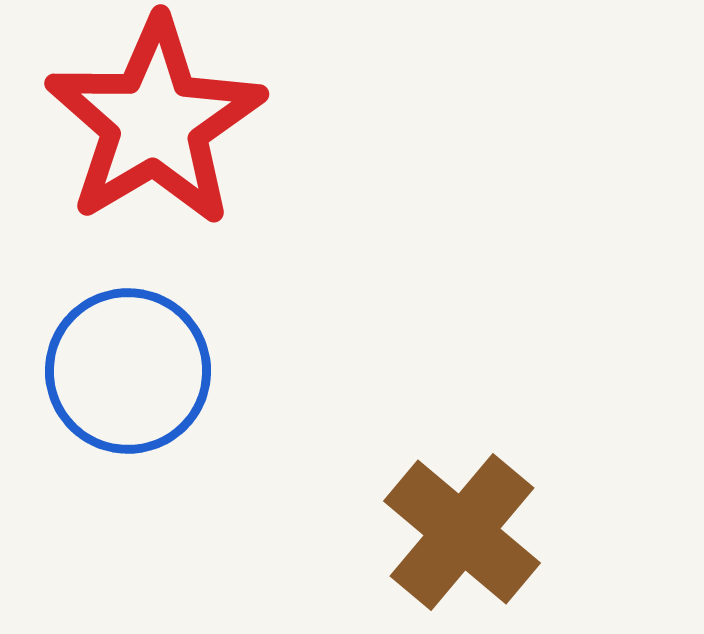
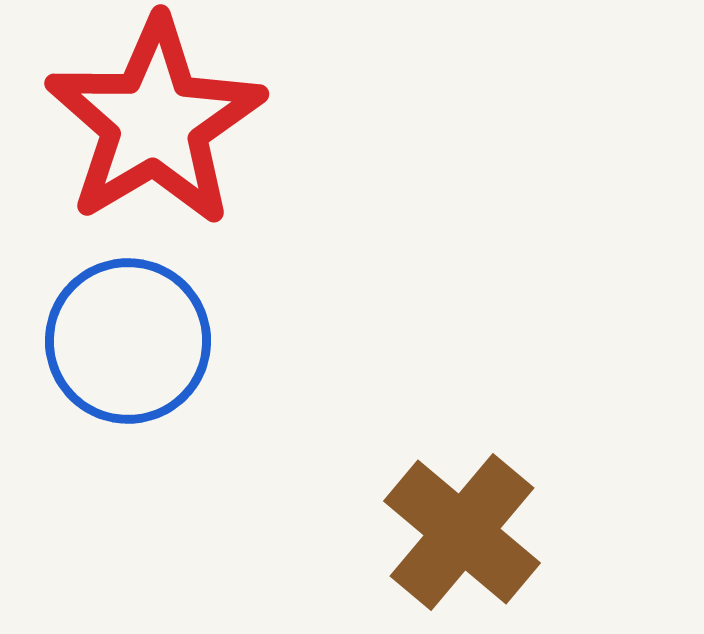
blue circle: moved 30 px up
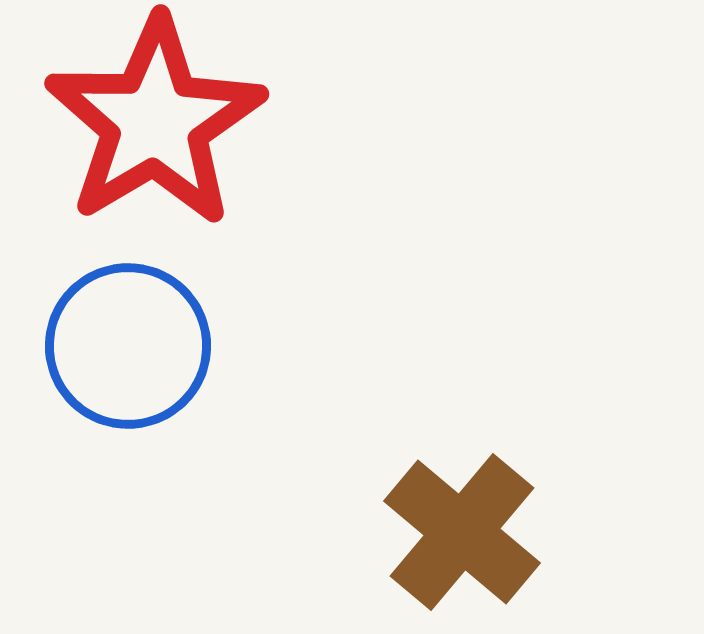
blue circle: moved 5 px down
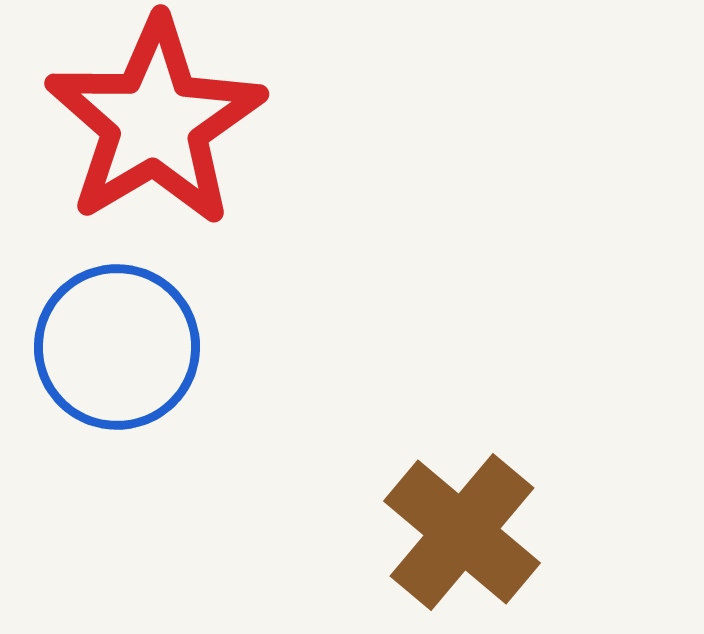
blue circle: moved 11 px left, 1 px down
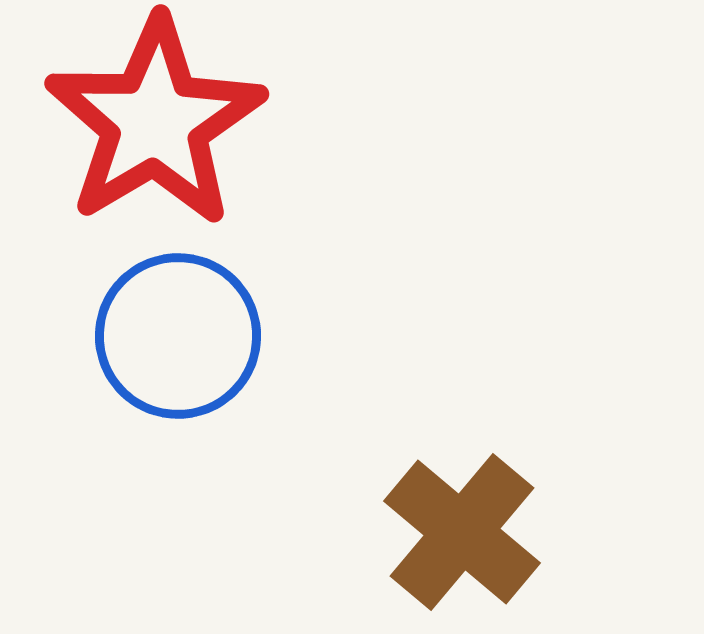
blue circle: moved 61 px right, 11 px up
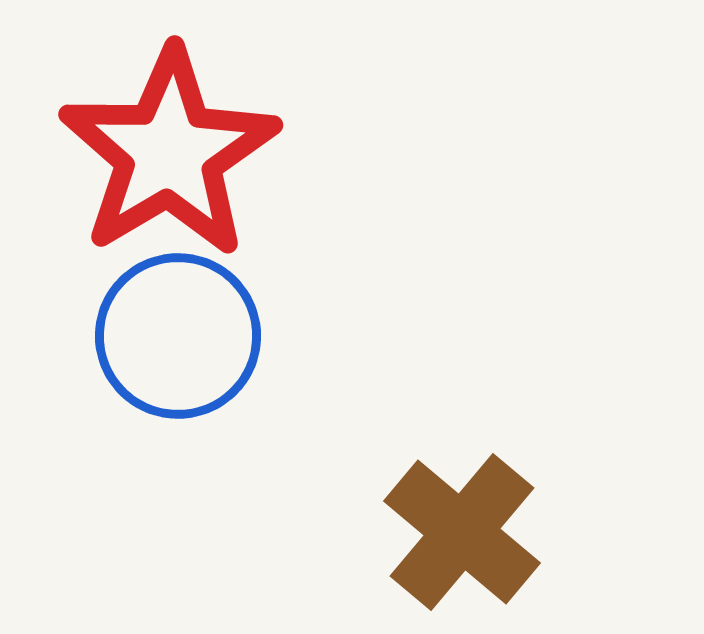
red star: moved 14 px right, 31 px down
